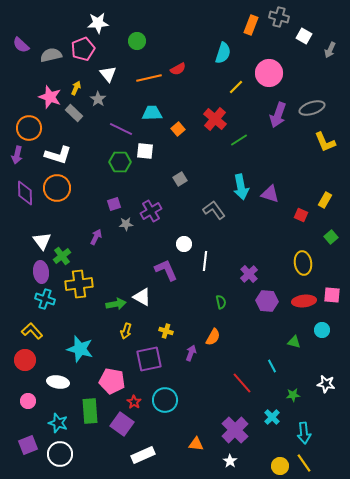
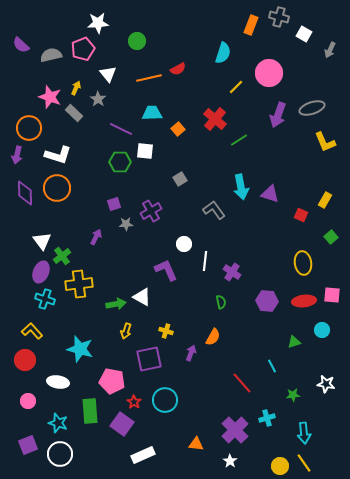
white square at (304, 36): moved 2 px up
purple ellipse at (41, 272): rotated 30 degrees clockwise
purple cross at (249, 274): moved 17 px left, 2 px up; rotated 12 degrees counterclockwise
green triangle at (294, 342): rotated 32 degrees counterclockwise
cyan cross at (272, 417): moved 5 px left, 1 px down; rotated 28 degrees clockwise
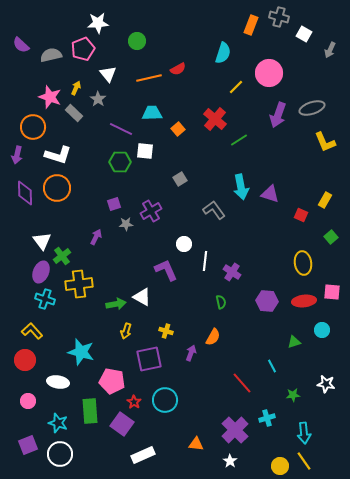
orange circle at (29, 128): moved 4 px right, 1 px up
pink square at (332, 295): moved 3 px up
cyan star at (80, 349): moved 1 px right, 3 px down
yellow line at (304, 463): moved 2 px up
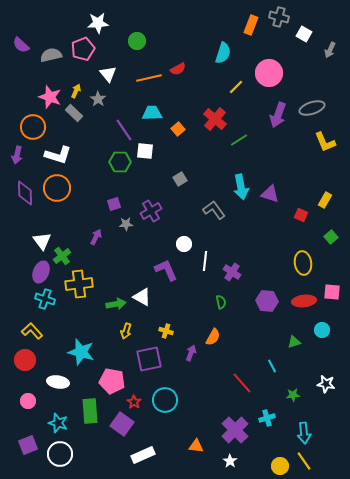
yellow arrow at (76, 88): moved 3 px down
purple line at (121, 129): moved 3 px right, 1 px down; rotated 30 degrees clockwise
orange triangle at (196, 444): moved 2 px down
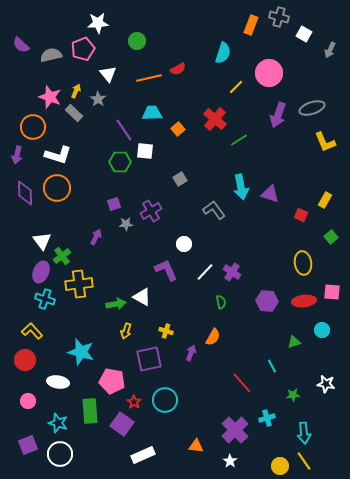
white line at (205, 261): moved 11 px down; rotated 36 degrees clockwise
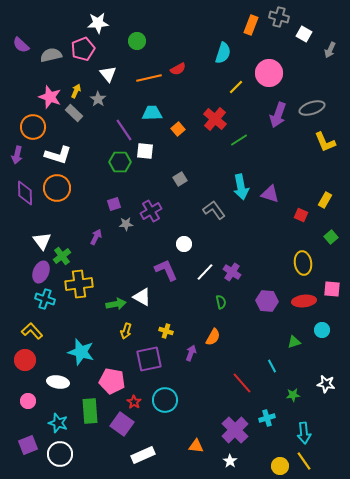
pink square at (332, 292): moved 3 px up
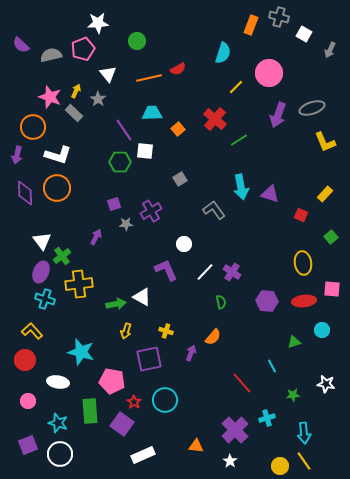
yellow rectangle at (325, 200): moved 6 px up; rotated 14 degrees clockwise
orange semicircle at (213, 337): rotated 12 degrees clockwise
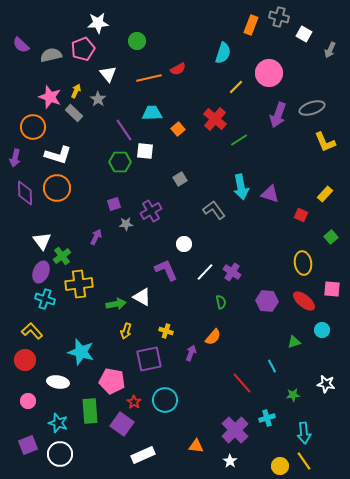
purple arrow at (17, 155): moved 2 px left, 3 px down
red ellipse at (304, 301): rotated 45 degrees clockwise
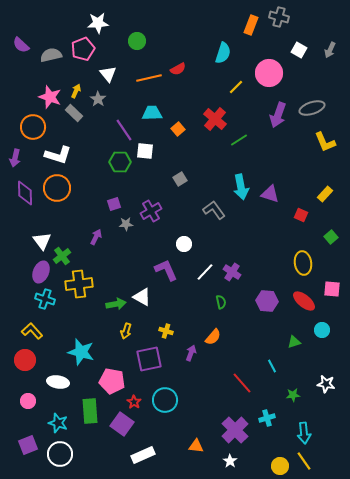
white square at (304, 34): moved 5 px left, 16 px down
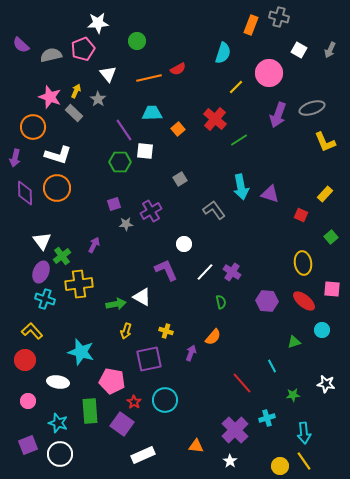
purple arrow at (96, 237): moved 2 px left, 8 px down
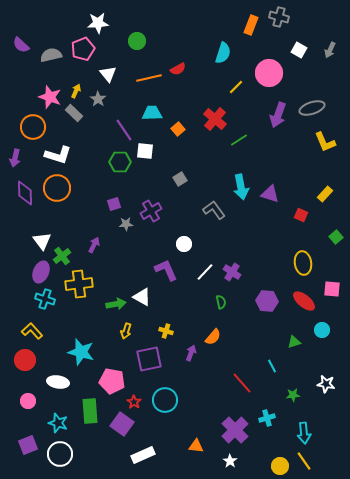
green square at (331, 237): moved 5 px right
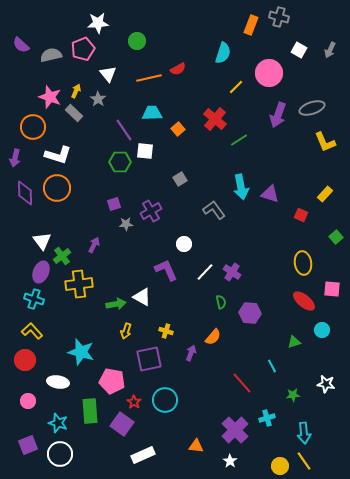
cyan cross at (45, 299): moved 11 px left
purple hexagon at (267, 301): moved 17 px left, 12 px down
